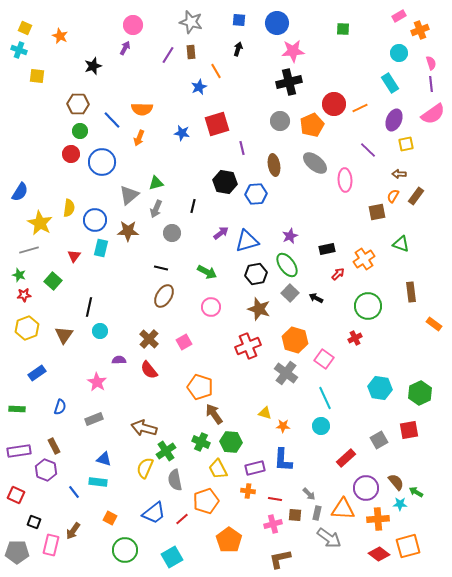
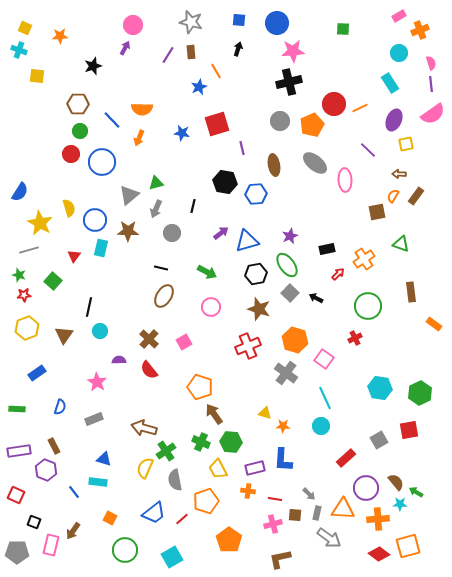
orange star at (60, 36): rotated 28 degrees counterclockwise
yellow semicircle at (69, 208): rotated 24 degrees counterclockwise
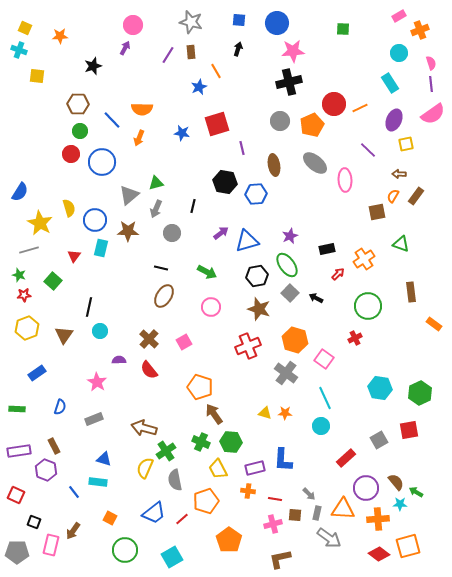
black hexagon at (256, 274): moved 1 px right, 2 px down
orange star at (283, 426): moved 2 px right, 13 px up
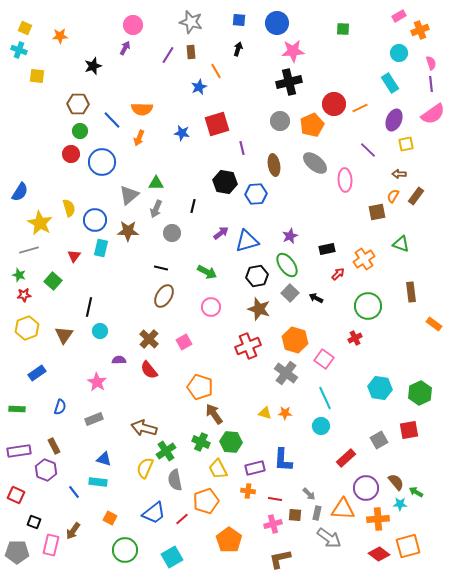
green triangle at (156, 183): rotated 14 degrees clockwise
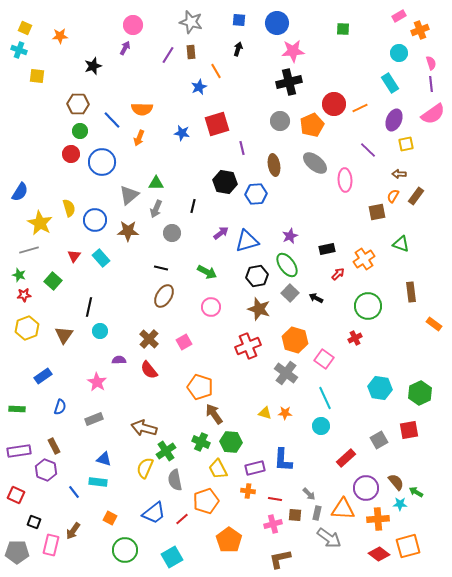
cyan rectangle at (101, 248): moved 10 px down; rotated 54 degrees counterclockwise
blue rectangle at (37, 373): moved 6 px right, 3 px down
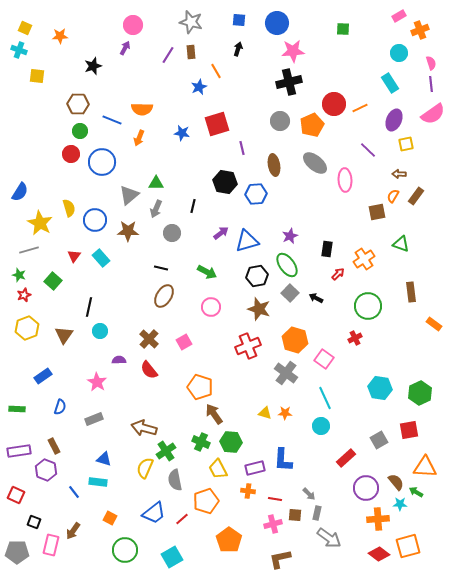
blue line at (112, 120): rotated 24 degrees counterclockwise
black rectangle at (327, 249): rotated 70 degrees counterclockwise
red star at (24, 295): rotated 16 degrees counterclockwise
orange triangle at (343, 509): moved 82 px right, 42 px up
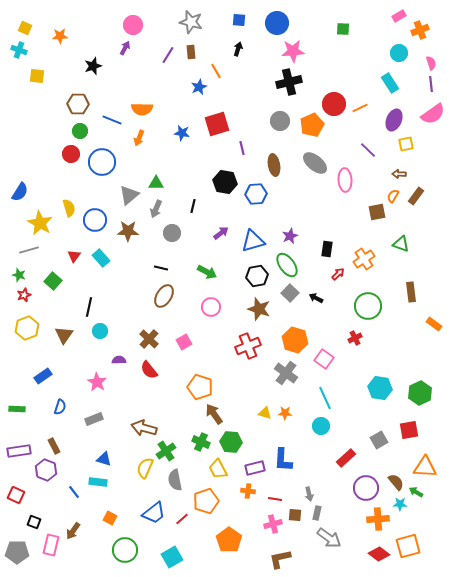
blue triangle at (247, 241): moved 6 px right
gray arrow at (309, 494): rotated 32 degrees clockwise
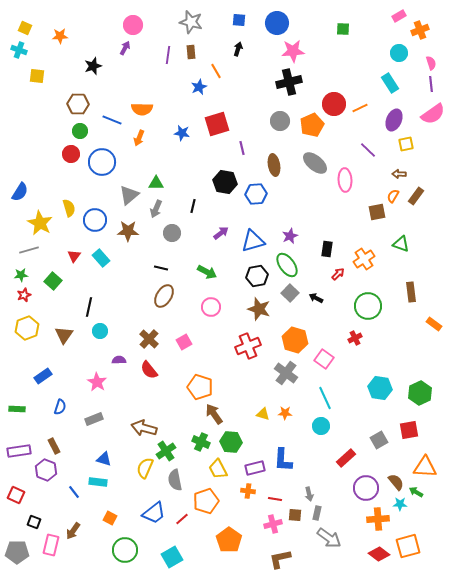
purple line at (168, 55): rotated 24 degrees counterclockwise
green star at (19, 275): moved 2 px right; rotated 24 degrees counterclockwise
yellow triangle at (265, 413): moved 2 px left, 1 px down
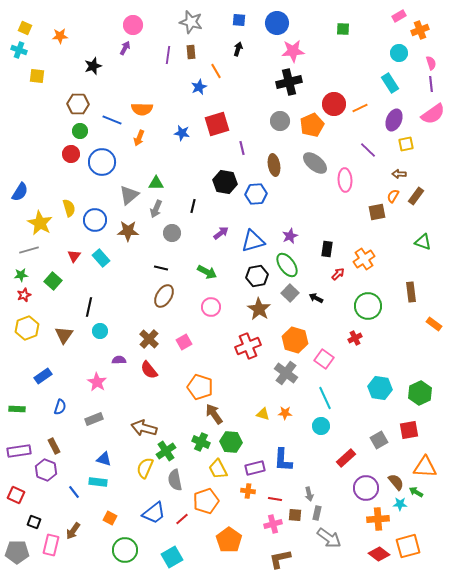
green triangle at (401, 244): moved 22 px right, 2 px up
brown star at (259, 309): rotated 15 degrees clockwise
